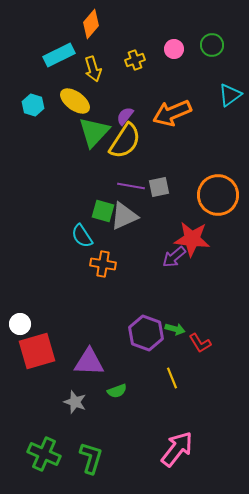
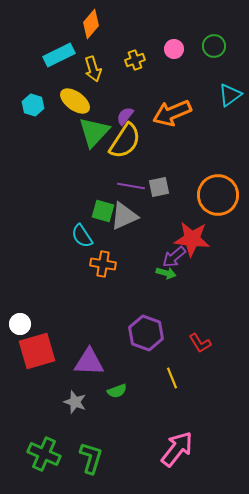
green circle: moved 2 px right, 1 px down
green arrow: moved 9 px left, 56 px up
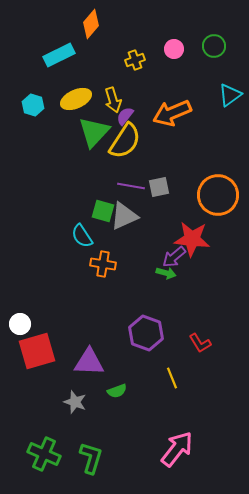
yellow arrow: moved 20 px right, 31 px down
yellow ellipse: moved 1 px right, 2 px up; rotated 60 degrees counterclockwise
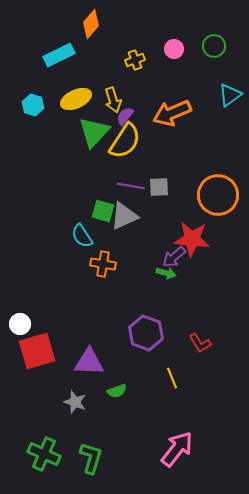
gray square: rotated 10 degrees clockwise
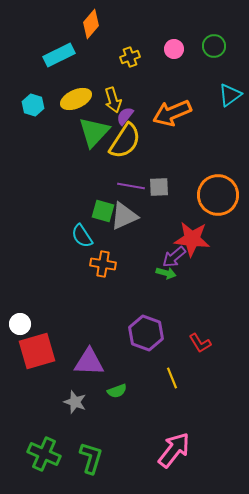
yellow cross: moved 5 px left, 3 px up
pink arrow: moved 3 px left, 1 px down
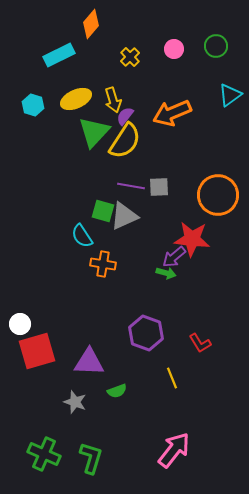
green circle: moved 2 px right
yellow cross: rotated 24 degrees counterclockwise
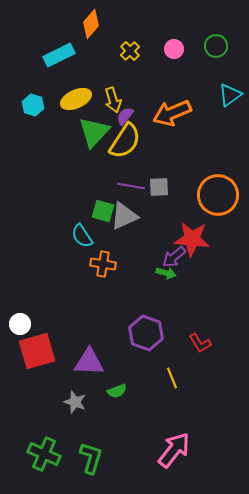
yellow cross: moved 6 px up
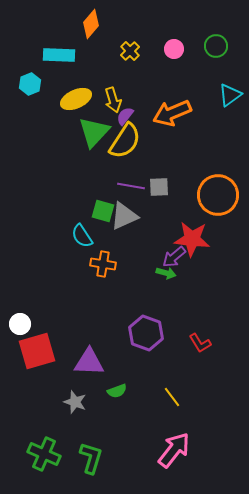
cyan rectangle: rotated 28 degrees clockwise
cyan hexagon: moved 3 px left, 21 px up; rotated 20 degrees clockwise
yellow line: moved 19 px down; rotated 15 degrees counterclockwise
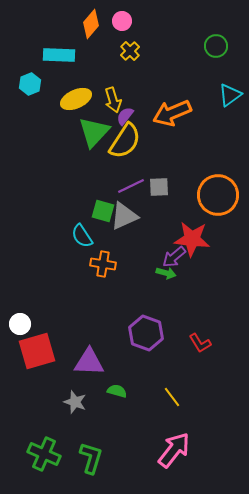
pink circle: moved 52 px left, 28 px up
purple line: rotated 36 degrees counterclockwise
green semicircle: rotated 144 degrees counterclockwise
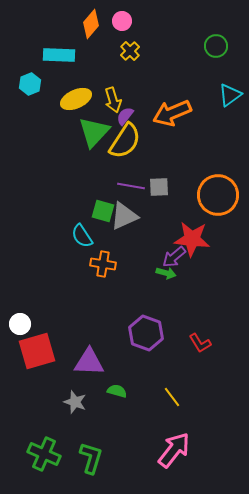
purple line: rotated 36 degrees clockwise
